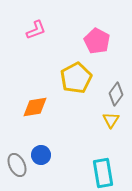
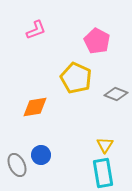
yellow pentagon: rotated 20 degrees counterclockwise
gray diamond: rotated 75 degrees clockwise
yellow triangle: moved 6 px left, 25 px down
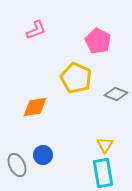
pink pentagon: moved 1 px right
blue circle: moved 2 px right
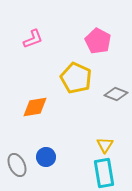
pink L-shape: moved 3 px left, 9 px down
blue circle: moved 3 px right, 2 px down
cyan rectangle: moved 1 px right
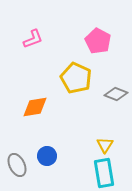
blue circle: moved 1 px right, 1 px up
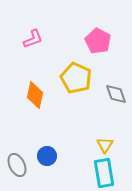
gray diamond: rotated 50 degrees clockwise
orange diamond: moved 12 px up; rotated 68 degrees counterclockwise
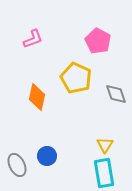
orange diamond: moved 2 px right, 2 px down
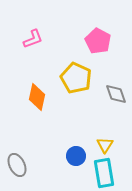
blue circle: moved 29 px right
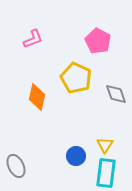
gray ellipse: moved 1 px left, 1 px down
cyan rectangle: moved 2 px right; rotated 16 degrees clockwise
